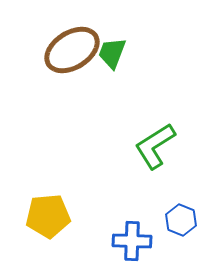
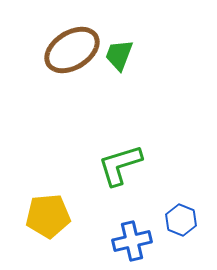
green trapezoid: moved 7 px right, 2 px down
green L-shape: moved 35 px left, 19 px down; rotated 15 degrees clockwise
blue cross: rotated 15 degrees counterclockwise
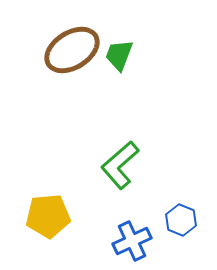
green L-shape: rotated 24 degrees counterclockwise
blue cross: rotated 12 degrees counterclockwise
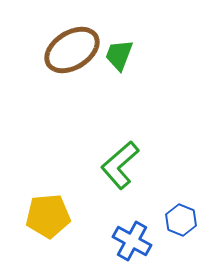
blue cross: rotated 36 degrees counterclockwise
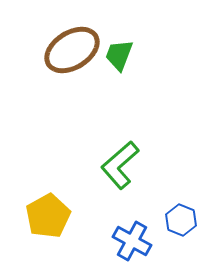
yellow pentagon: rotated 24 degrees counterclockwise
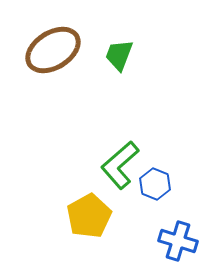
brown ellipse: moved 19 px left
yellow pentagon: moved 41 px right
blue hexagon: moved 26 px left, 36 px up
blue cross: moved 46 px right; rotated 12 degrees counterclockwise
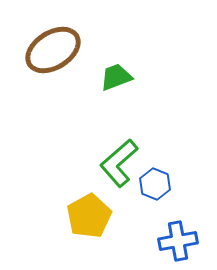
green trapezoid: moved 3 px left, 22 px down; rotated 48 degrees clockwise
green L-shape: moved 1 px left, 2 px up
blue cross: rotated 27 degrees counterclockwise
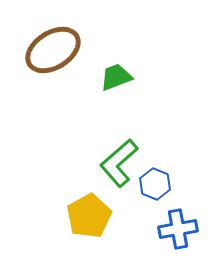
blue cross: moved 12 px up
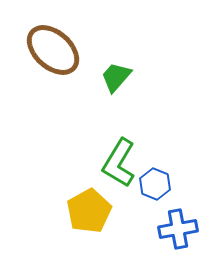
brown ellipse: rotated 74 degrees clockwise
green trapezoid: rotated 28 degrees counterclockwise
green L-shape: rotated 18 degrees counterclockwise
yellow pentagon: moved 5 px up
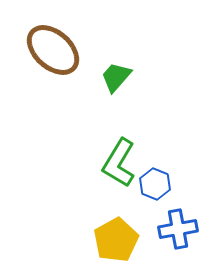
yellow pentagon: moved 27 px right, 29 px down
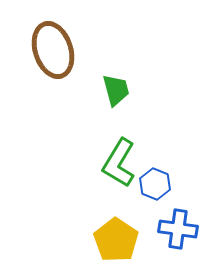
brown ellipse: rotated 30 degrees clockwise
green trapezoid: moved 13 px down; rotated 124 degrees clockwise
blue cross: rotated 18 degrees clockwise
yellow pentagon: rotated 9 degrees counterclockwise
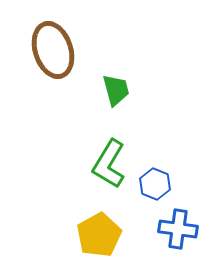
green L-shape: moved 10 px left, 1 px down
yellow pentagon: moved 17 px left, 5 px up; rotated 9 degrees clockwise
